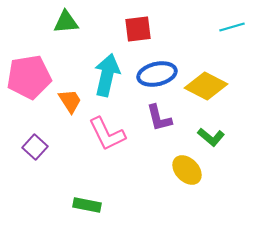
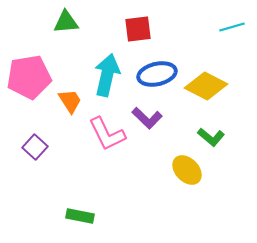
purple L-shape: moved 12 px left; rotated 32 degrees counterclockwise
green rectangle: moved 7 px left, 11 px down
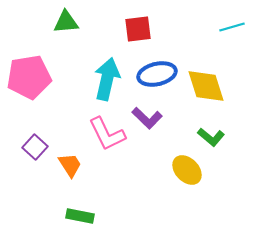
cyan arrow: moved 4 px down
yellow diamond: rotated 45 degrees clockwise
orange trapezoid: moved 64 px down
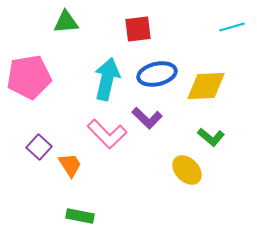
yellow diamond: rotated 75 degrees counterclockwise
pink L-shape: rotated 18 degrees counterclockwise
purple square: moved 4 px right
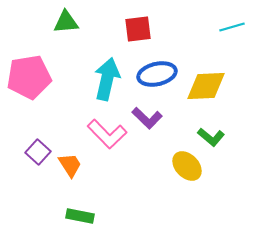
purple square: moved 1 px left, 5 px down
yellow ellipse: moved 4 px up
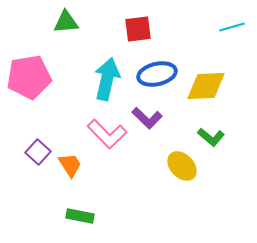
yellow ellipse: moved 5 px left
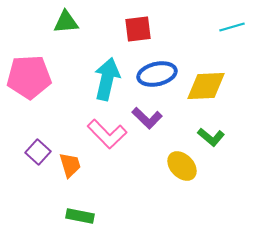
pink pentagon: rotated 6 degrees clockwise
orange trapezoid: rotated 16 degrees clockwise
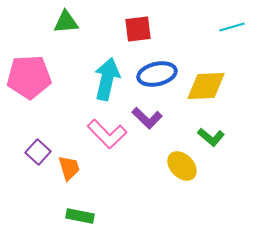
orange trapezoid: moved 1 px left, 3 px down
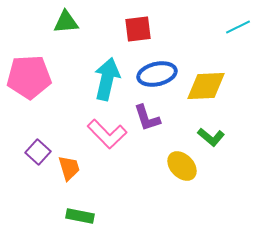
cyan line: moved 6 px right; rotated 10 degrees counterclockwise
purple L-shape: rotated 28 degrees clockwise
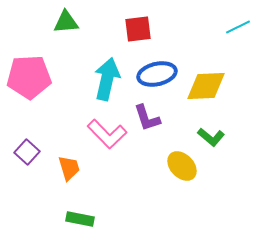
purple square: moved 11 px left
green rectangle: moved 3 px down
